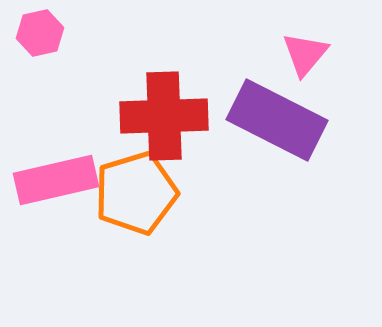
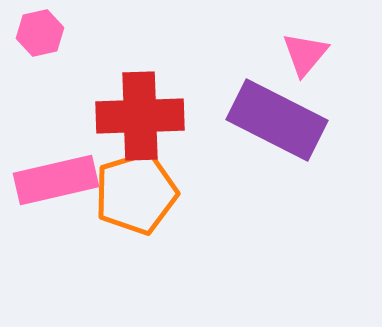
red cross: moved 24 px left
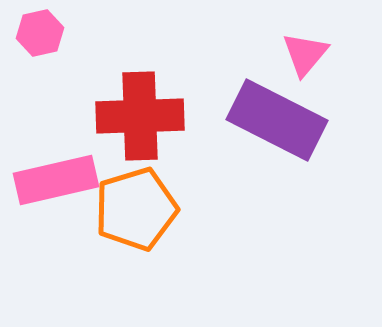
orange pentagon: moved 16 px down
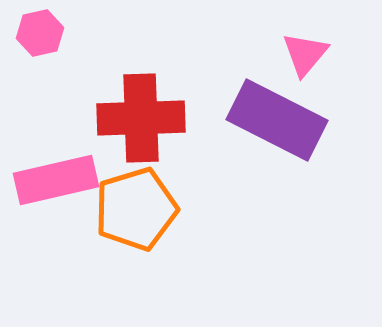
red cross: moved 1 px right, 2 px down
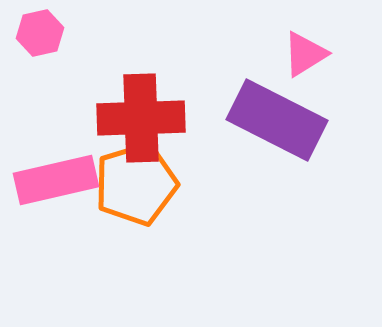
pink triangle: rotated 18 degrees clockwise
orange pentagon: moved 25 px up
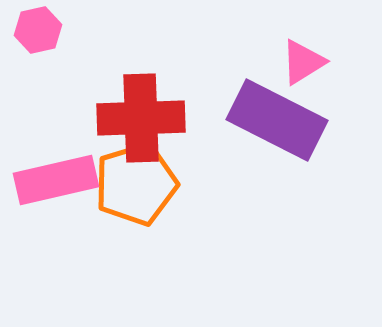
pink hexagon: moved 2 px left, 3 px up
pink triangle: moved 2 px left, 8 px down
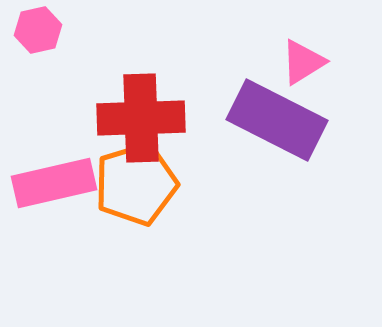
pink rectangle: moved 2 px left, 3 px down
